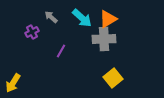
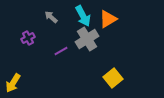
cyan arrow: moved 1 px right, 2 px up; rotated 20 degrees clockwise
purple cross: moved 4 px left, 6 px down
gray cross: moved 17 px left; rotated 30 degrees counterclockwise
purple line: rotated 32 degrees clockwise
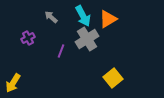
purple line: rotated 40 degrees counterclockwise
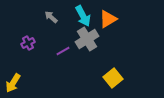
purple cross: moved 5 px down
purple line: moved 2 px right; rotated 40 degrees clockwise
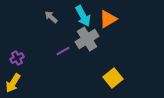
purple cross: moved 11 px left, 15 px down
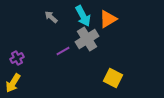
yellow square: rotated 24 degrees counterclockwise
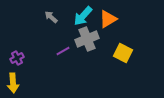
cyan arrow: rotated 70 degrees clockwise
gray cross: rotated 10 degrees clockwise
yellow square: moved 10 px right, 25 px up
yellow arrow: rotated 36 degrees counterclockwise
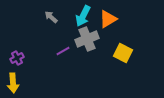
cyan arrow: rotated 15 degrees counterclockwise
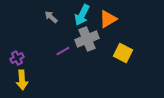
cyan arrow: moved 1 px left, 1 px up
yellow arrow: moved 9 px right, 3 px up
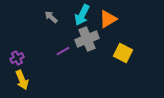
yellow arrow: rotated 18 degrees counterclockwise
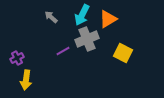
yellow arrow: moved 4 px right; rotated 30 degrees clockwise
